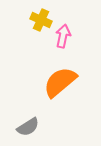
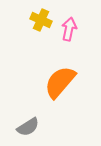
pink arrow: moved 6 px right, 7 px up
orange semicircle: rotated 9 degrees counterclockwise
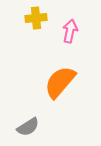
yellow cross: moved 5 px left, 2 px up; rotated 30 degrees counterclockwise
pink arrow: moved 1 px right, 2 px down
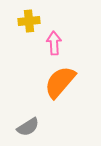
yellow cross: moved 7 px left, 3 px down
pink arrow: moved 16 px left, 12 px down; rotated 15 degrees counterclockwise
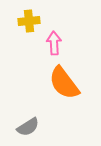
orange semicircle: moved 4 px right, 1 px down; rotated 78 degrees counterclockwise
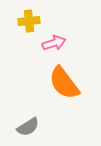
pink arrow: rotated 75 degrees clockwise
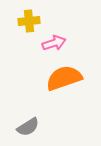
orange semicircle: moved 5 px up; rotated 108 degrees clockwise
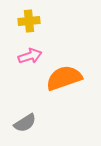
pink arrow: moved 24 px left, 13 px down
gray semicircle: moved 3 px left, 4 px up
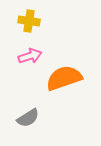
yellow cross: rotated 15 degrees clockwise
gray semicircle: moved 3 px right, 5 px up
